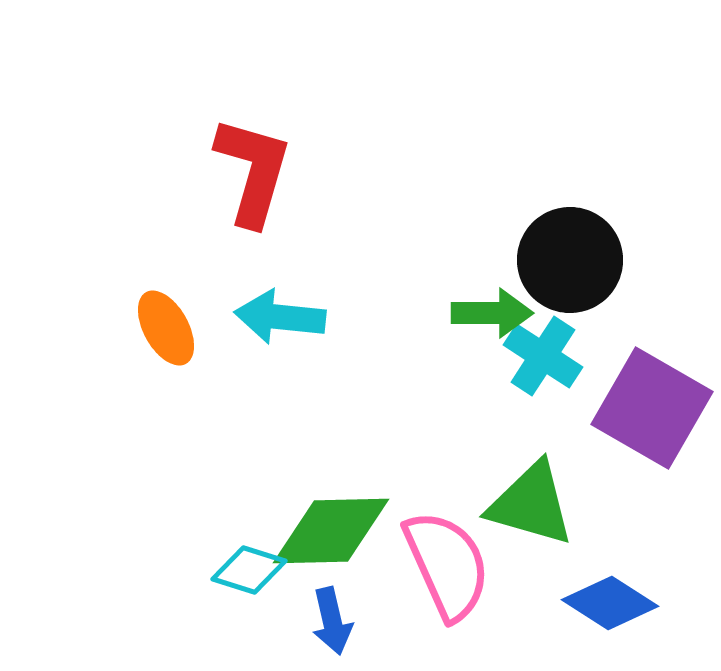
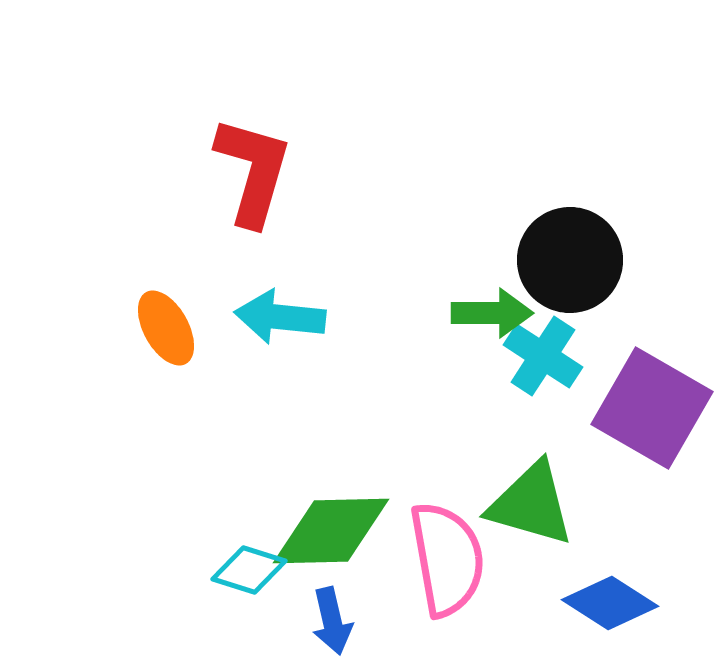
pink semicircle: moved 6 px up; rotated 14 degrees clockwise
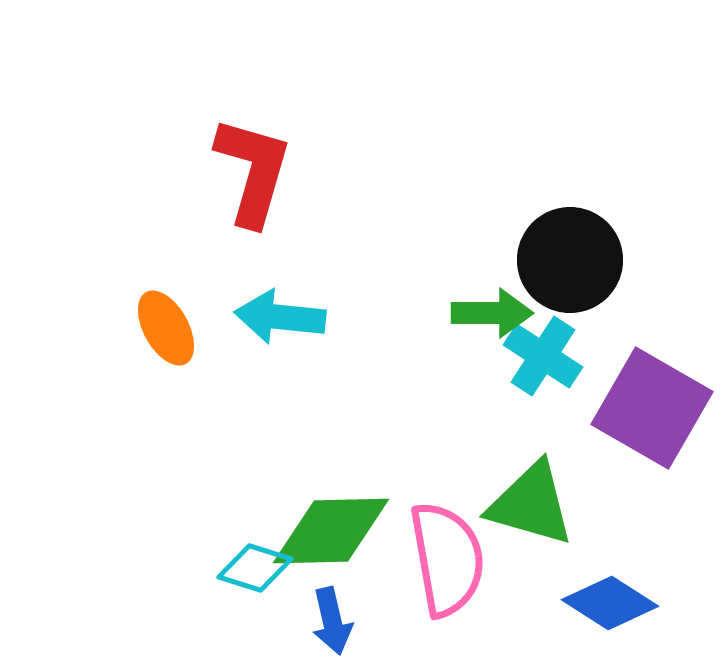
cyan diamond: moved 6 px right, 2 px up
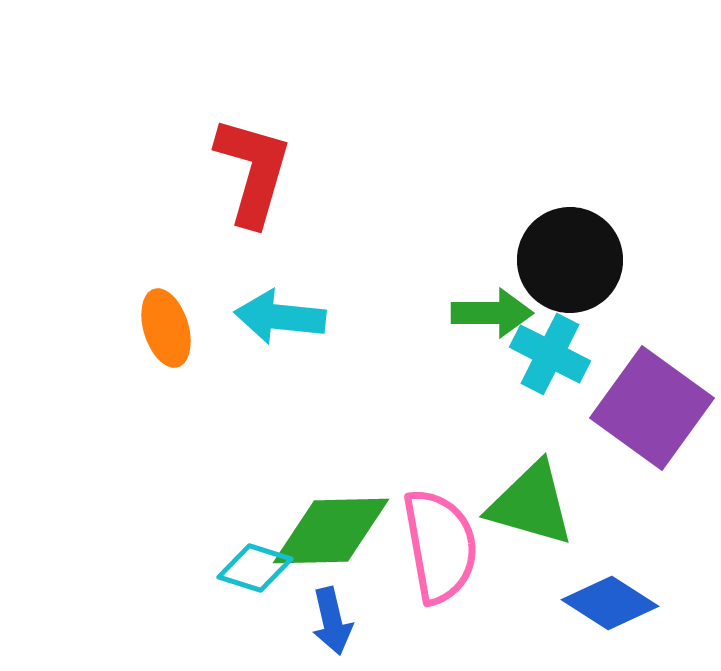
orange ellipse: rotated 12 degrees clockwise
cyan cross: moved 7 px right, 2 px up; rotated 6 degrees counterclockwise
purple square: rotated 6 degrees clockwise
pink semicircle: moved 7 px left, 13 px up
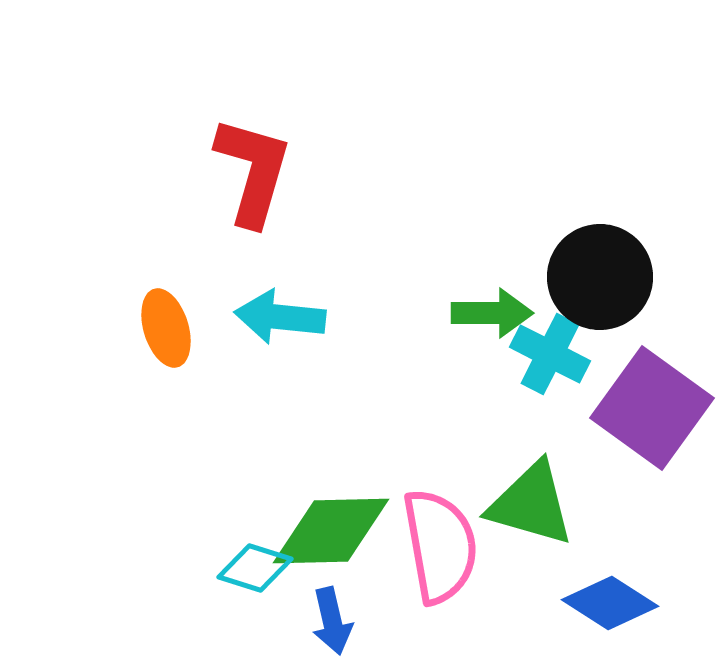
black circle: moved 30 px right, 17 px down
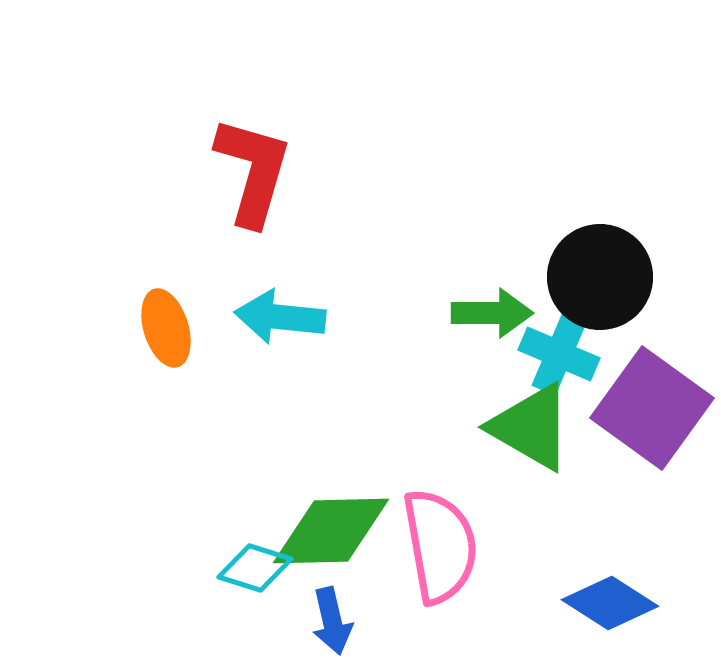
cyan cross: moved 9 px right; rotated 4 degrees counterclockwise
green triangle: moved 77 px up; rotated 14 degrees clockwise
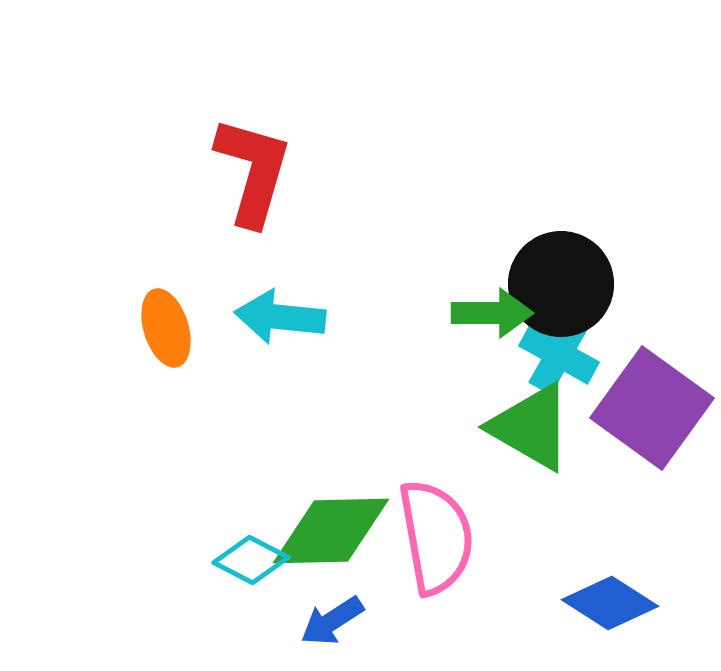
black circle: moved 39 px left, 7 px down
cyan cross: rotated 6 degrees clockwise
pink semicircle: moved 4 px left, 9 px up
cyan diamond: moved 4 px left, 8 px up; rotated 10 degrees clockwise
blue arrow: rotated 70 degrees clockwise
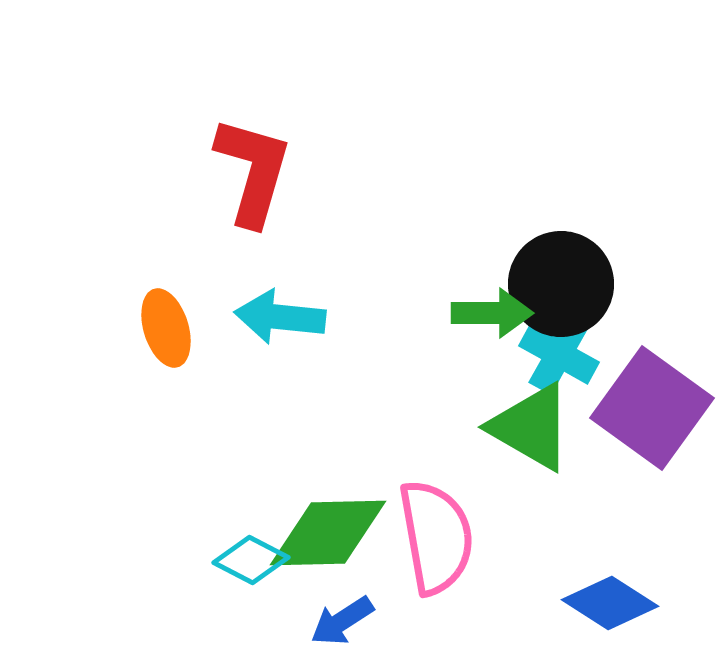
green diamond: moved 3 px left, 2 px down
blue arrow: moved 10 px right
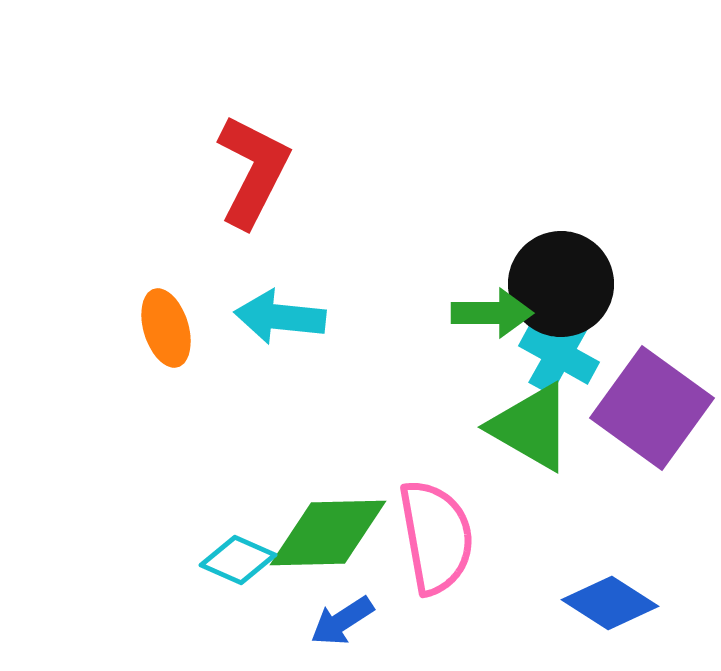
red L-shape: rotated 11 degrees clockwise
cyan diamond: moved 13 px left; rotated 4 degrees counterclockwise
